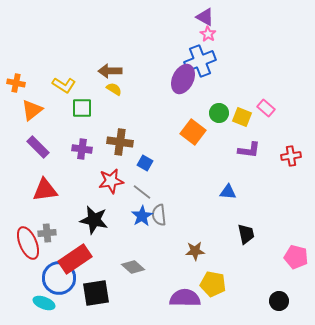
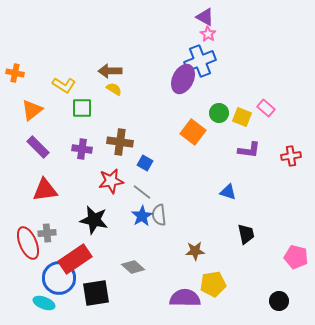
orange cross: moved 1 px left, 10 px up
blue triangle: rotated 12 degrees clockwise
yellow pentagon: rotated 20 degrees counterclockwise
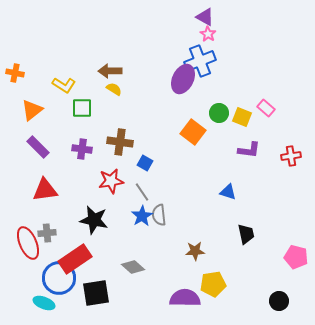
gray line: rotated 18 degrees clockwise
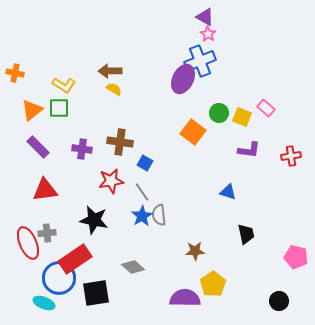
green square: moved 23 px left
yellow pentagon: rotated 25 degrees counterclockwise
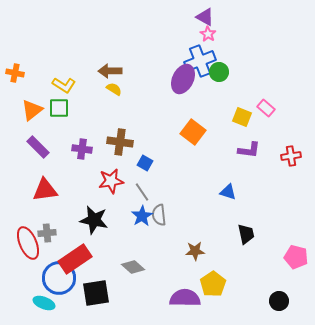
green circle: moved 41 px up
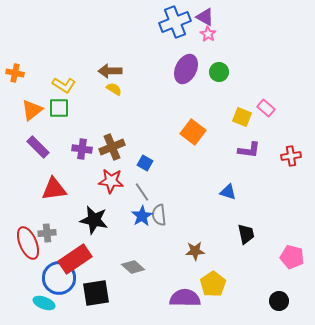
blue cross: moved 25 px left, 39 px up
purple ellipse: moved 3 px right, 10 px up
brown cross: moved 8 px left, 5 px down; rotated 30 degrees counterclockwise
red star: rotated 15 degrees clockwise
red triangle: moved 9 px right, 1 px up
pink pentagon: moved 4 px left
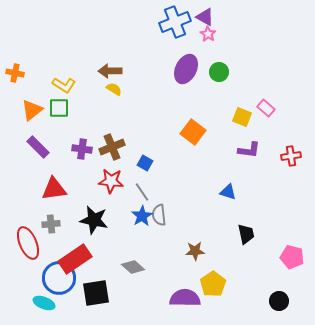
gray cross: moved 4 px right, 9 px up
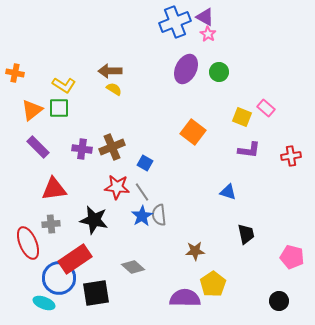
red star: moved 6 px right, 6 px down
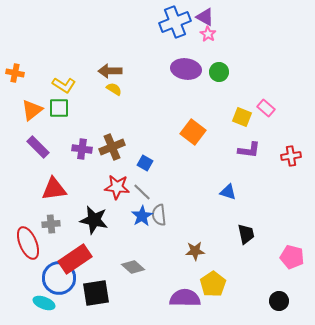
purple ellipse: rotated 72 degrees clockwise
gray line: rotated 12 degrees counterclockwise
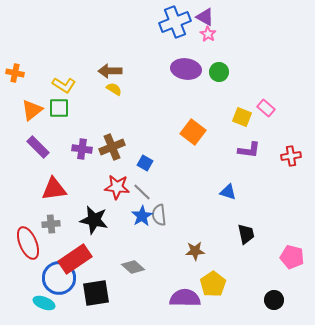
black circle: moved 5 px left, 1 px up
